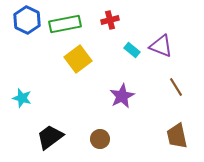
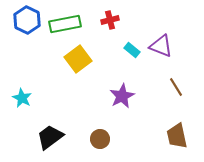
cyan star: rotated 12 degrees clockwise
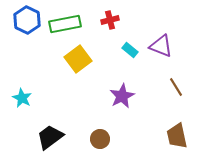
cyan rectangle: moved 2 px left
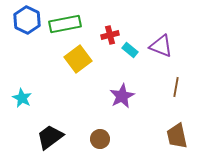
red cross: moved 15 px down
brown line: rotated 42 degrees clockwise
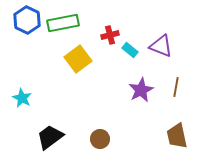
green rectangle: moved 2 px left, 1 px up
purple star: moved 19 px right, 6 px up
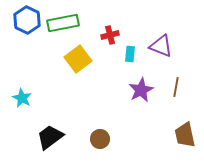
cyan rectangle: moved 4 px down; rotated 56 degrees clockwise
brown trapezoid: moved 8 px right, 1 px up
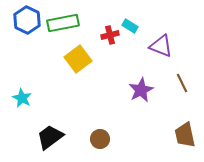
cyan rectangle: moved 28 px up; rotated 63 degrees counterclockwise
brown line: moved 6 px right, 4 px up; rotated 36 degrees counterclockwise
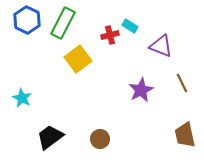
green rectangle: rotated 52 degrees counterclockwise
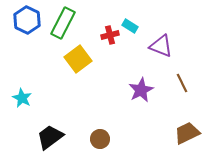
brown trapezoid: moved 2 px right, 2 px up; rotated 76 degrees clockwise
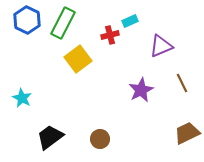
cyan rectangle: moved 5 px up; rotated 56 degrees counterclockwise
purple triangle: rotated 45 degrees counterclockwise
